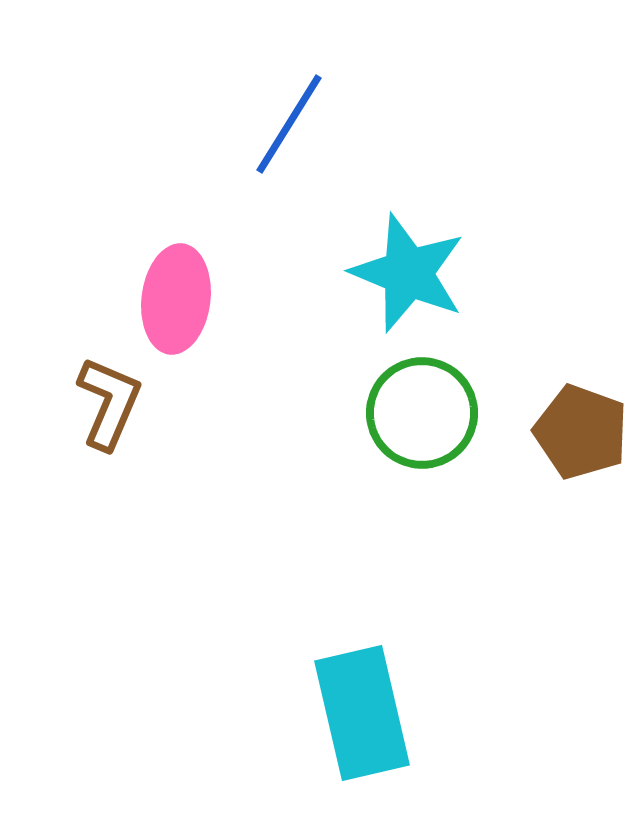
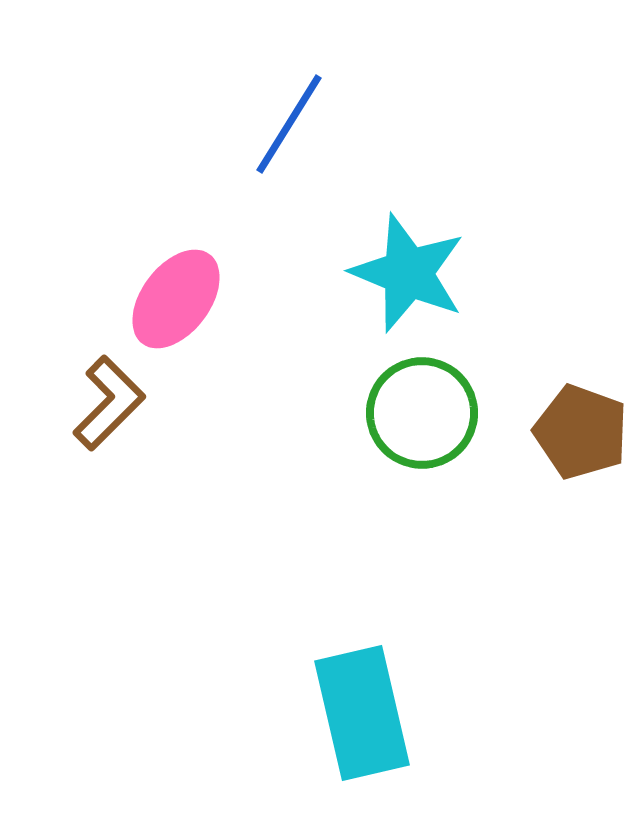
pink ellipse: rotated 30 degrees clockwise
brown L-shape: rotated 22 degrees clockwise
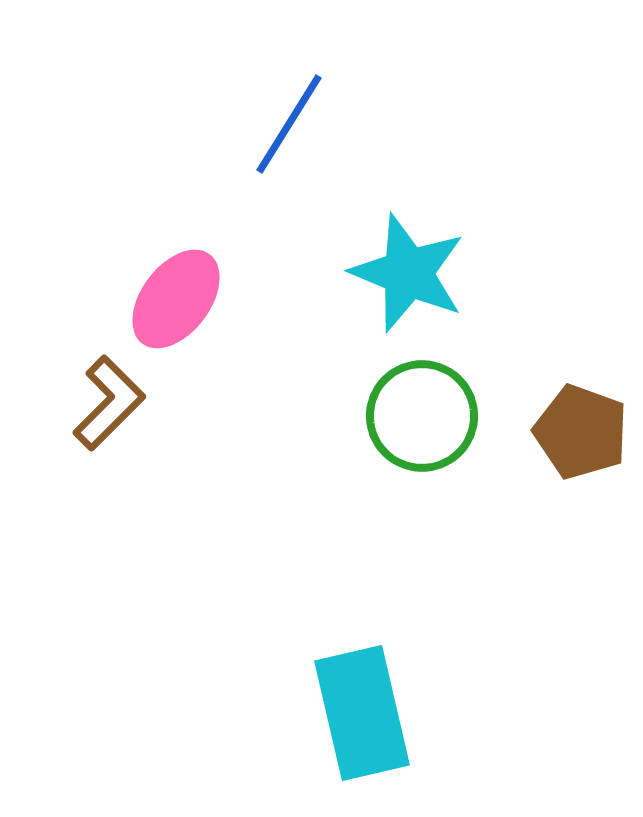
green circle: moved 3 px down
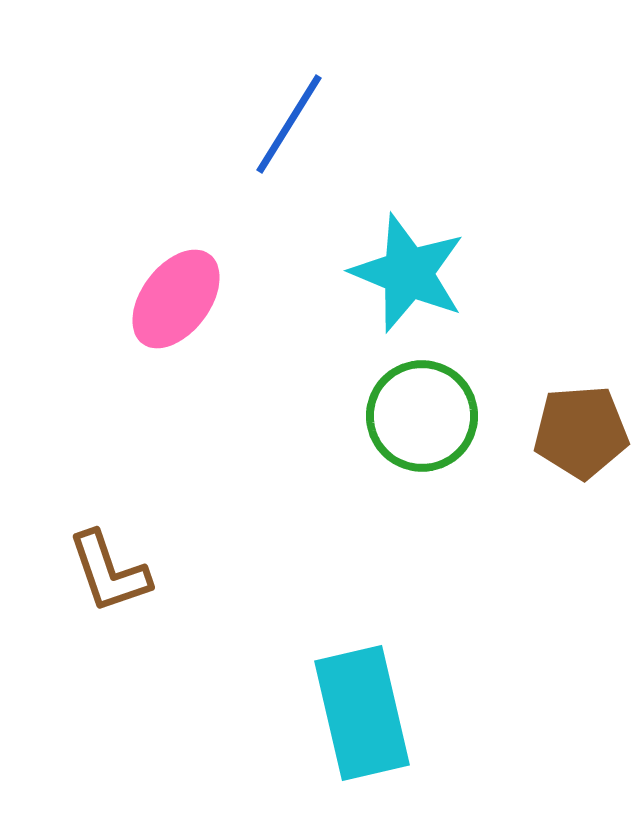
brown L-shape: moved 169 px down; rotated 116 degrees clockwise
brown pentagon: rotated 24 degrees counterclockwise
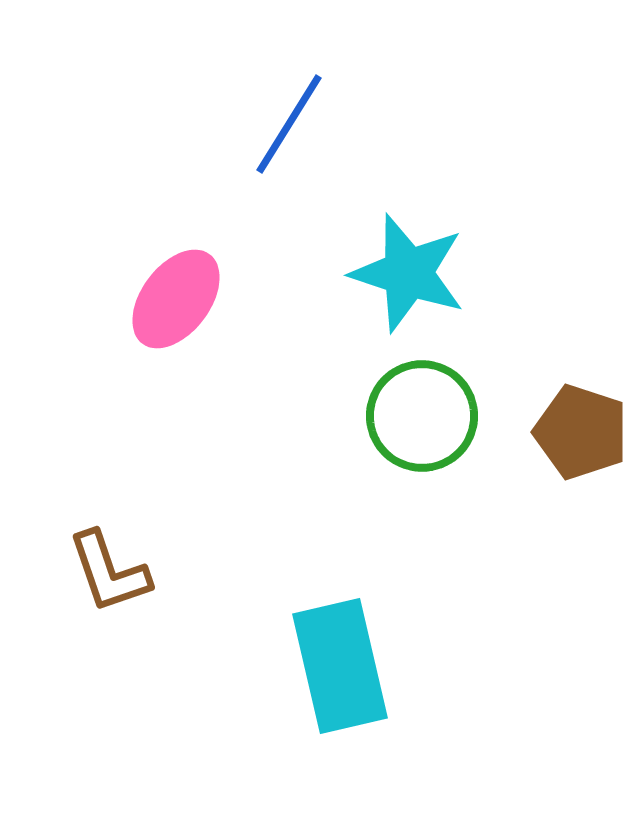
cyan star: rotated 4 degrees counterclockwise
brown pentagon: rotated 22 degrees clockwise
cyan rectangle: moved 22 px left, 47 px up
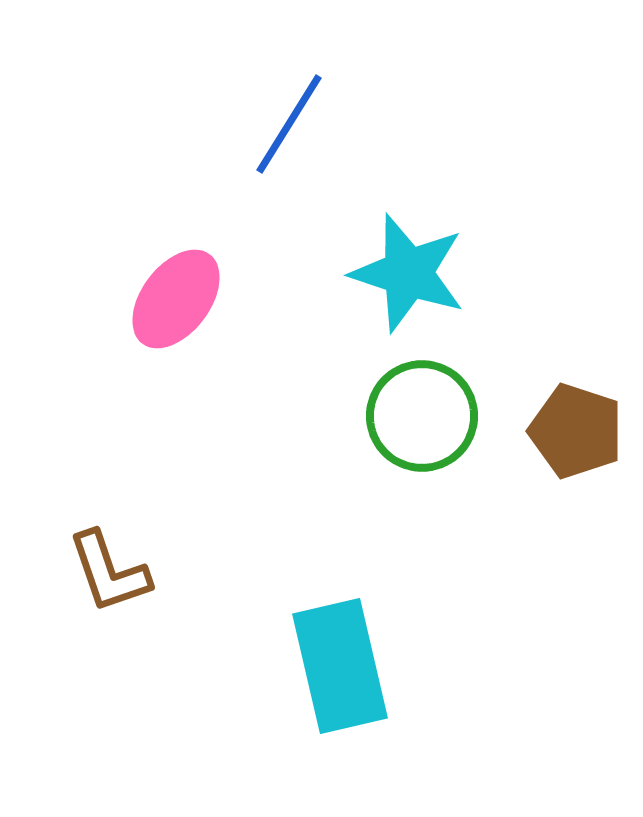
brown pentagon: moved 5 px left, 1 px up
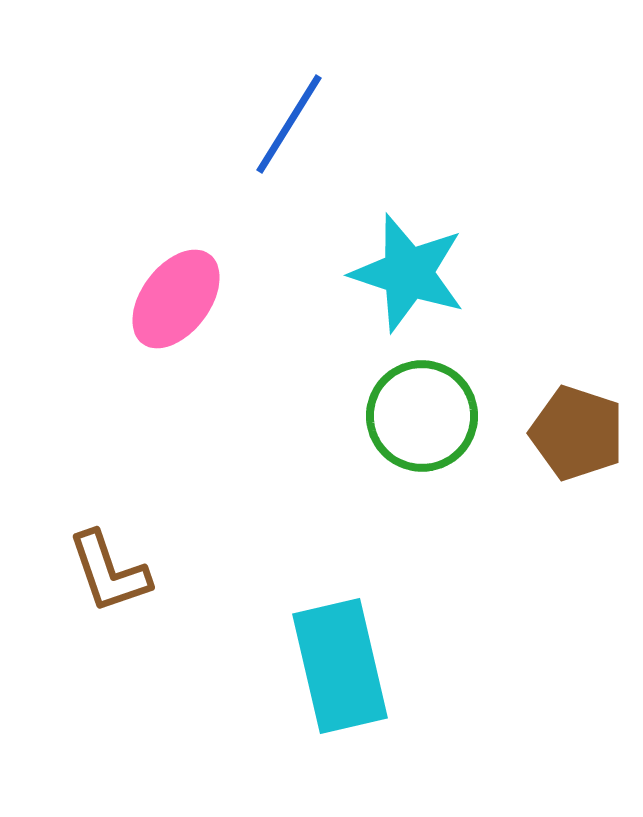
brown pentagon: moved 1 px right, 2 px down
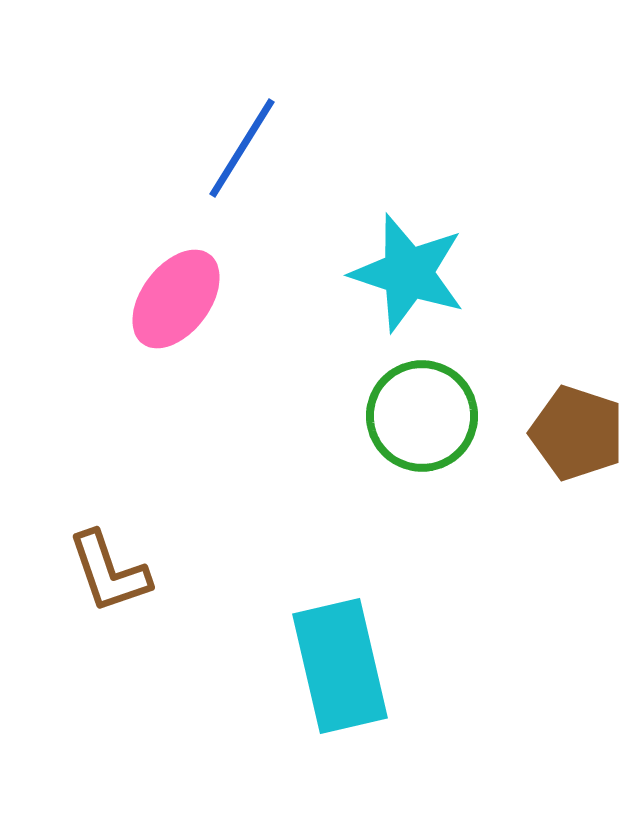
blue line: moved 47 px left, 24 px down
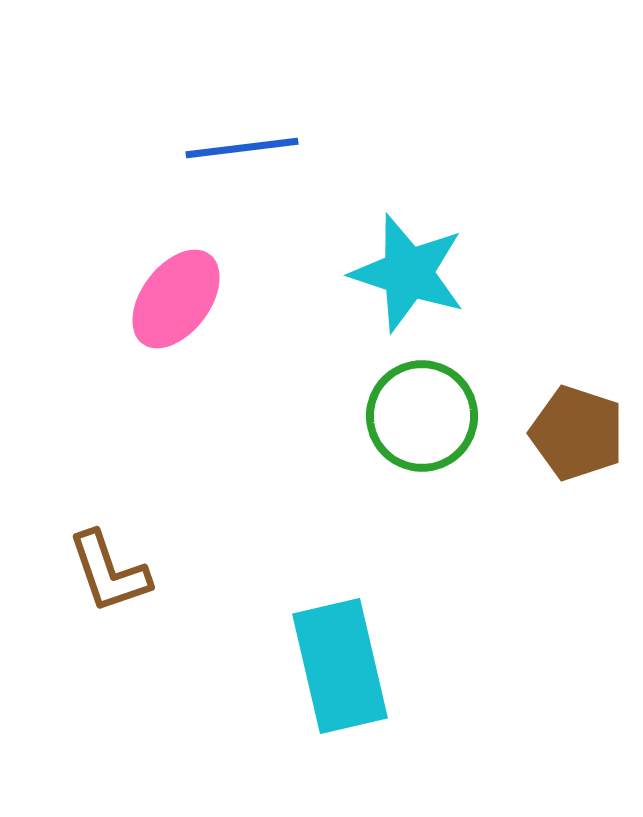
blue line: rotated 51 degrees clockwise
